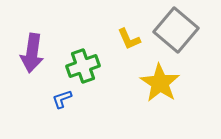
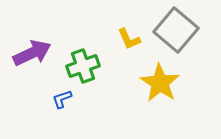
purple arrow: rotated 123 degrees counterclockwise
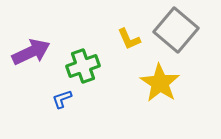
purple arrow: moved 1 px left, 1 px up
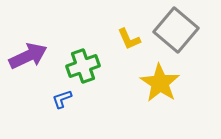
purple arrow: moved 3 px left, 4 px down
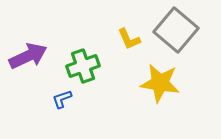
yellow star: rotated 24 degrees counterclockwise
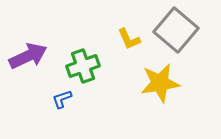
yellow star: rotated 18 degrees counterclockwise
